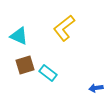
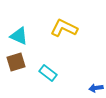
yellow L-shape: rotated 64 degrees clockwise
brown square: moved 9 px left, 3 px up
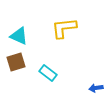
yellow L-shape: rotated 32 degrees counterclockwise
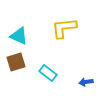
blue arrow: moved 10 px left, 6 px up
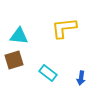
cyan triangle: rotated 18 degrees counterclockwise
brown square: moved 2 px left, 2 px up
blue arrow: moved 5 px left, 4 px up; rotated 72 degrees counterclockwise
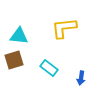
cyan rectangle: moved 1 px right, 5 px up
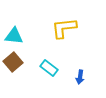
cyan triangle: moved 5 px left
brown square: moved 1 px left, 2 px down; rotated 24 degrees counterclockwise
blue arrow: moved 1 px left, 1 px up
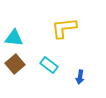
cyan triangle: moved 2 px down
brown square: moved 2 px right, 2 px down
cyan rectangle: moved 3 px up
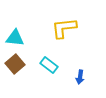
cyan triangle: moved 1 px right
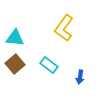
yellow L-shape: rotated 48 degrees counterclockwise
